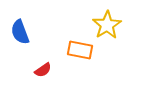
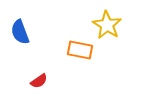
yellow star: rotated 8 degrees counterclockwise
red semicircle: moved 4 px left, 11 px down
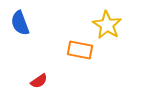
blue semicircle: moved 9 px up
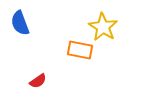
yellow star: moved 4 px left, 2 px down
red semicircle: moved 1 px left
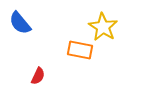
blue semicircle: rotated 20 degrees counterclockwise
red semicircle: moved 5 px up; rotated 30 degrees counterclockwise
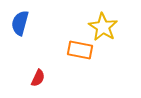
blue semicircle: rotated 55 degrees clockwise
red semicircle: moved 2 px down
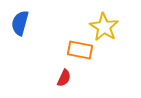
yellow star: moved 1 px right
red semicircle: moved 26 px right
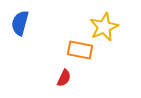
yellow star: rotated 16 degrees clockwise
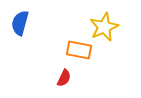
orange rectangle: moved 1 px left
